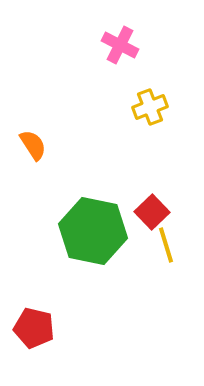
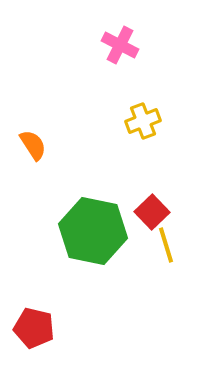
yellow cross: moved 7 px left, 14 px down
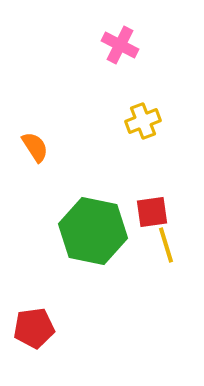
orange semicircle: moved 2 px right, 2 px down
red square: rotated 36 degrees clockwise
red pentagon: rotated 21 degrees counterclockwise
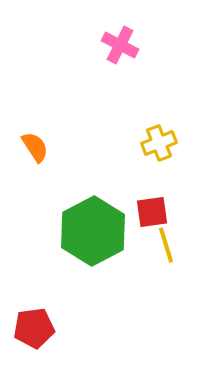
yellow cross: moved 16 px right, 22 px down
green hexagon: rotated 20 degrees clockwise
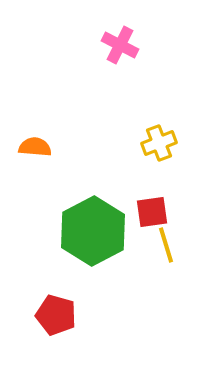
orange semicircle: rotated 52 degrees counterclockwise
red pentagon: moved 22 px right, 13 px up; rotated 24 degrees clockwise
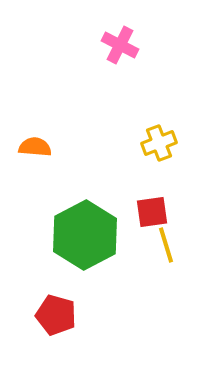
green hexagon: moved 8 px left, 4 px down
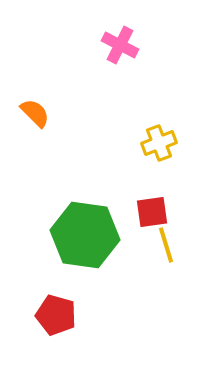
orange semicircle: moved 34 px up; rotated 40 degrees clockwise
green hexagon: rotated 24 degrees counterclockwise
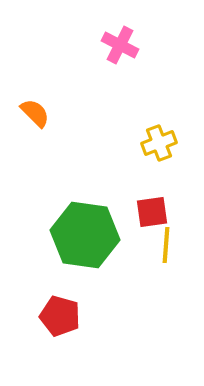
yellow line: rotated 21 degrees clockwise
red pentagon: moved 4 px right, 1 px down
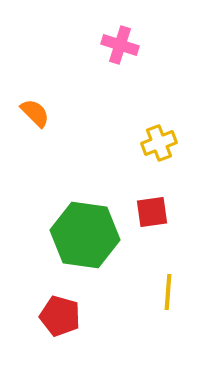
pink cross: rotated 9 degrees counterclockwise
yellow line: moved 2 px right, 47 px down
